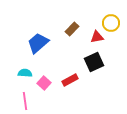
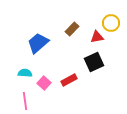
red rectangle: moved 1 px left
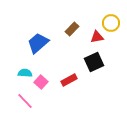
pink square: moved 3 px left, 1 px up
pink line: rotated 36 degrees counterclockwise
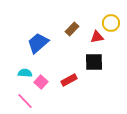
black square: rotated 24 degrees clockwise
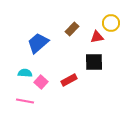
pink line: rotated 36 degrees counterclockwise
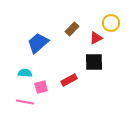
red triangle: moved 1 px left, 1 px down; rotated 16 degrees counterclockwise
pink square: moved 5 px down; rotated 32 degrees clockwise
pink line: moved 1 px down
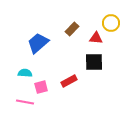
red triangle: rotated 32 degrees clockwise
red rectangle: moved 1 px down
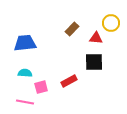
blue trapezoid: moved 13 px left; rotated 35 degrees clockwise
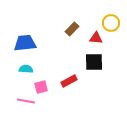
cyan semicircle: moved 1 px right, 4 px up
pink line: moved 1 px right, 1 px up
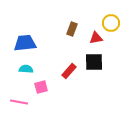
brown rectangle: rotated 24 degrees counterclockwise
red triangle: rotated 16 degrees counterclockwise
red rectangle: moved 10 px up; rotated 21 degrees counterclockwise
pink line: moved 7 px left, 1 px down
